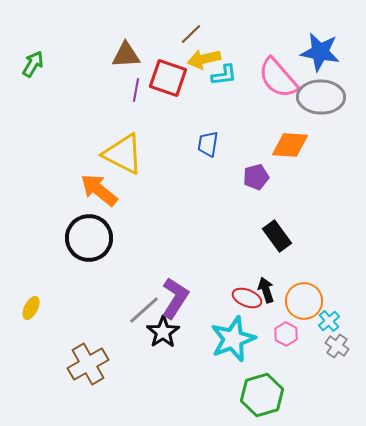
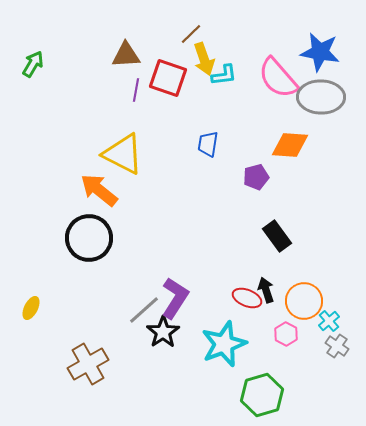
yellow arrow: rotated 96 degrees counterclockwise
cyan star: moved 9 px left, 5 px down
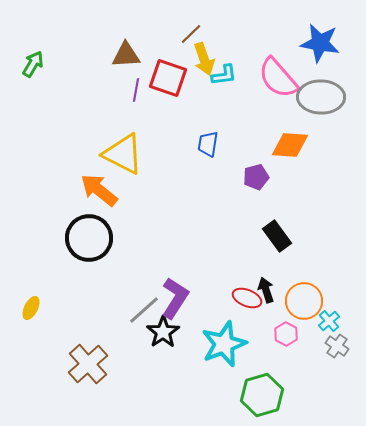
blue star: moved 9 px up
brown cross: rotated 12 degrees counterclockwise
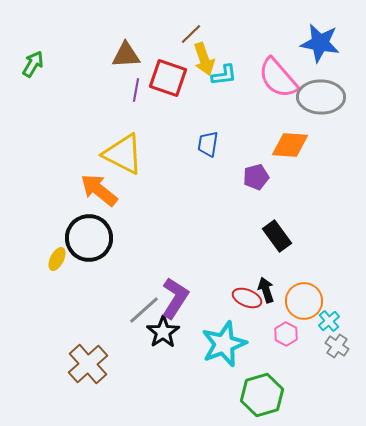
yellow ellipse: moved 26 px right, 49 px up
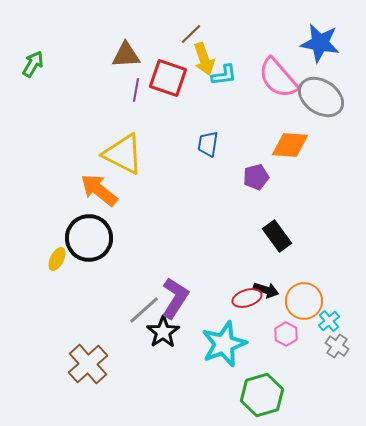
gray ellipse: rotated 33 degrees clockwise
black arrow: rotated 125 degrees clockwise
red ellipse: rotated 40 degrees counterclockwise
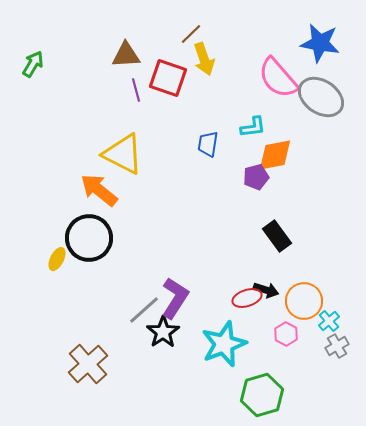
cyan L-shape: moved 29 px right, 52 px down
purple line: rotated 25 degrees counterclockwise
orange diamond: moved 15 px left, 10 px down; rotated 15 degrees counterclockwise
gray cross: rotated 25 degrees clockwise
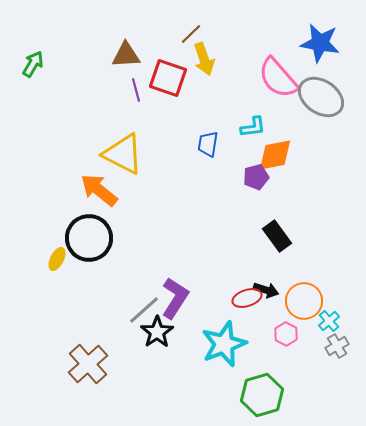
black star: moved 6 px left
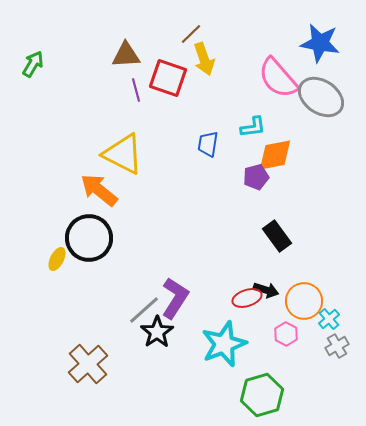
cyan cross: moved 2 px up
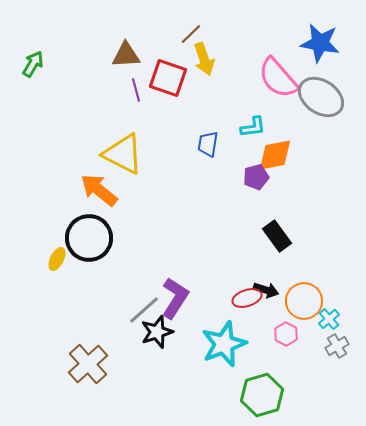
black star: rotated 16 degrees clockwise
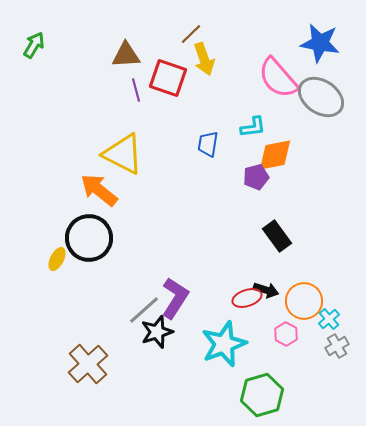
green arrow: moved 1 px right, 19 px up
